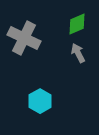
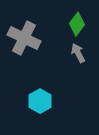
green diamond: rotated 30 degrees counterclockwise
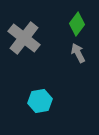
gray cross: rotated 12 degrees clockwise
cyan hexagon: rotated 20 degrees clockwise
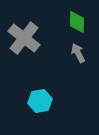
green diamond: moved 2 px up; rotated 35 degrees counterclockwise
